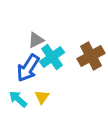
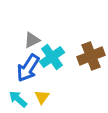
gray triangle: moved 4 px left
brown cross: rotated 8 degrees clockwise
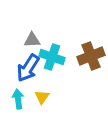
gray triangle: rotated 24 degrees clockwise
cyan cross: rotated 35 degrees counterclockwise
cyan arrow: rotated 42 degrees clockwise
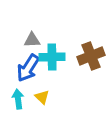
cyan cross: rotated 20 degrees counterclockwise
yellow triangle: rotated 21 degrees counterclockwise
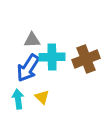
brown cross: moved 5 px left, 3 px down
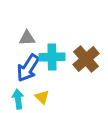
gray triangle: moved 5 px left, 2 px up
brown cross: rotated 20 degrees counterclockwise
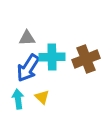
brown cross: rotated 20 degrees clockwise
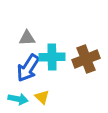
cyan arrow: rotated 108 degrees clockwise
